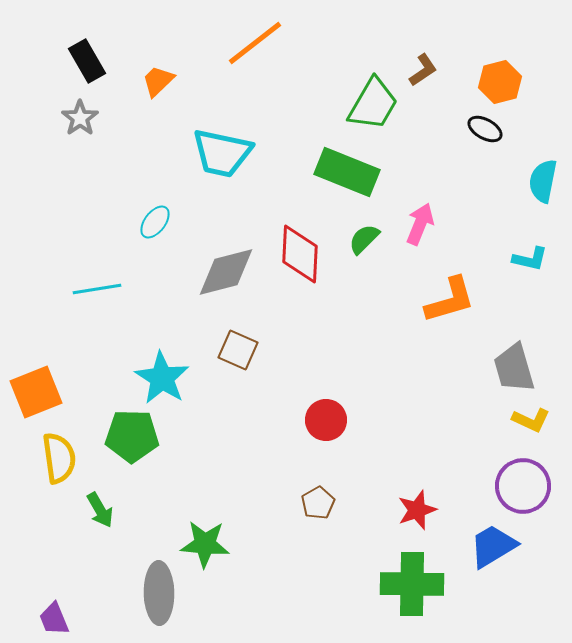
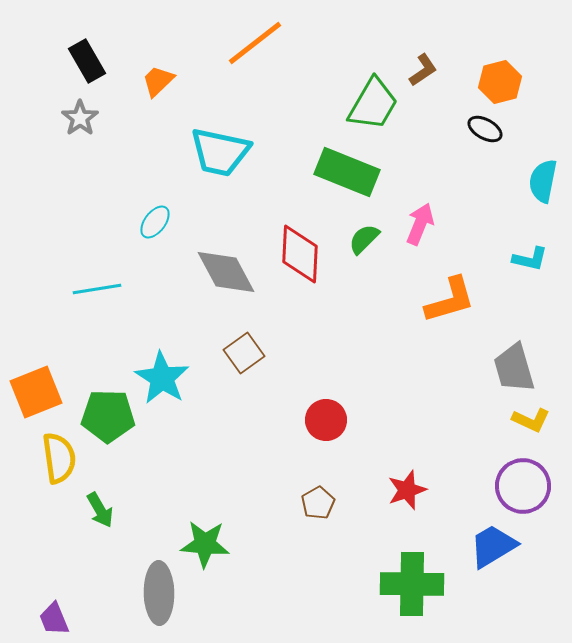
cyan trapezoid: moved 2 px left, 1 px up
gray diamond: rotated 76 degrees clockwise
brown square: moved 6 px right, 3 px down; rotated 30 degrees clockwise
green pentagon: moved 24 px left, 20 px up
red star: moved 10 px left, 20 px up
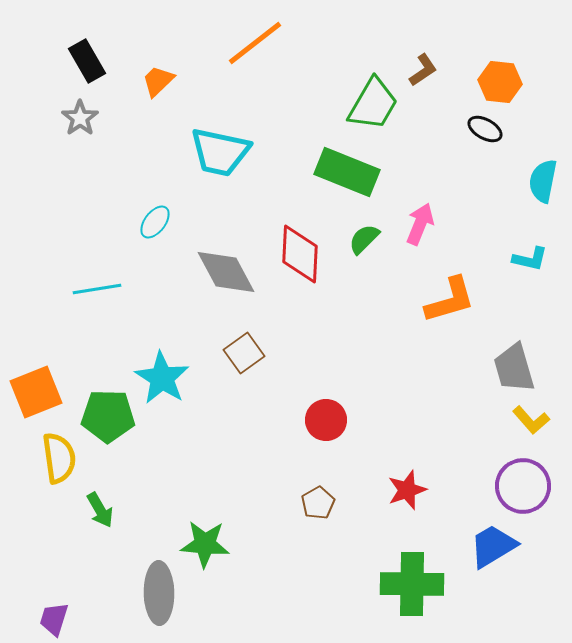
orange hexagon: rotated 21 degrees clockwise
yellow L-shape: rotated 24 degrees clockwise
purple trapezoid: rotated 39 degrees clockwise
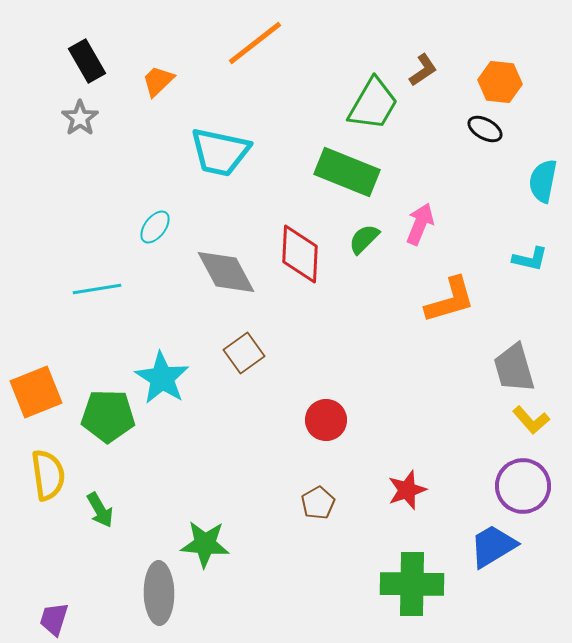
cyan ellipse: moved 5 px down
yellow semicircle: moved 11 px left, 17 px down
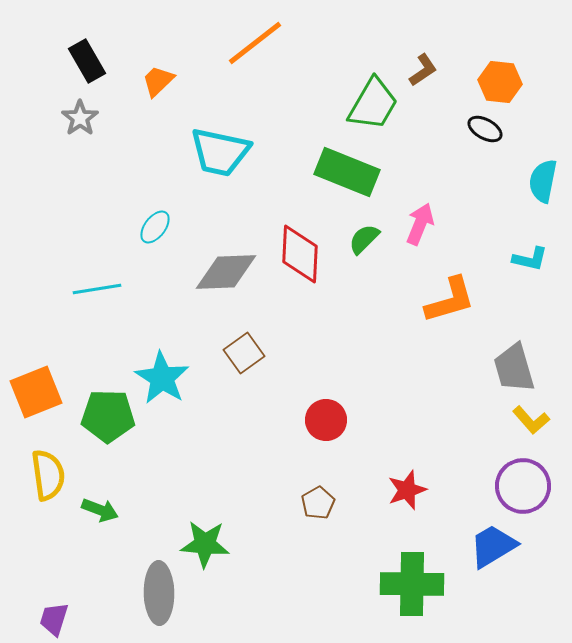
gray diamond: rotated 64 degrees counterclockwise
green arrow: rotated 39 degrees counterclockwise
